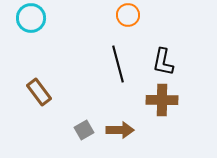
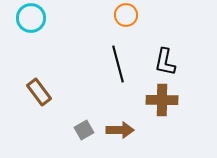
orange circle: moved 2 px left
black L-shape: moved 2 px right
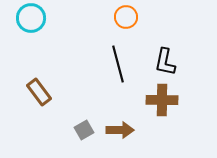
orange circle: moved 2 px down
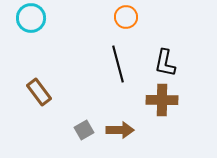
black L-shape: moved 1 px down
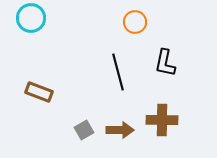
orange circle: moved 9 px right, 5 px down
black line: moved 8 px down
brown rectangle: rotated 32 degrees counterclockwise
brown cross: moved 20 px down
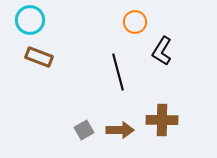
cyan circle: moved 1 px left, 2 px down
black L-shape: moved 3 px left, 12 px up; rotated 20 degrees clockwise
brown rectangle: moved 35 px up
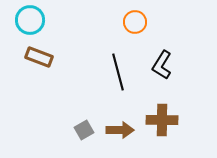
black L-shape: moved 14 px down
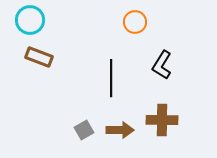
black line: moved 7 px left, 6 px down; rotated 15 degrees clockwise
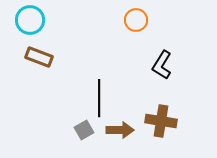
orange circle: moved 1 px right, 2 px up
black line: moved 12 px left, 20 px down
brown cross: moved 1 px left, 1 px down; rotated 8 degrees clockwise
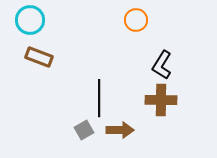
brown cross: moved 21 px up; rotated 8 degrees counterclockwise
